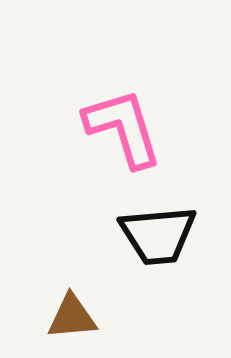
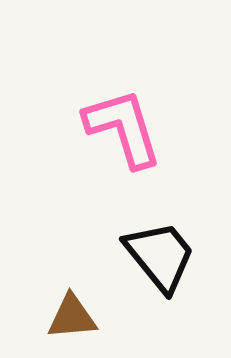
black trapezoid: moved 2 px right, 21 px down; rotated 124 degrees counterclockwise
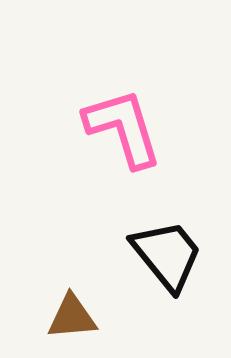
black trapezoid: moved 7 px right, 1 px up
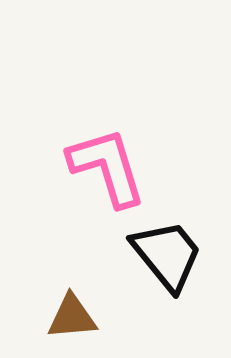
pink L-shape: moved 16 px left, 39 px down
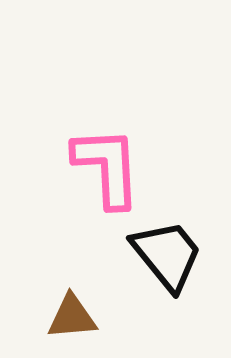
pink L-shape: rotated 14 degrees clockwise
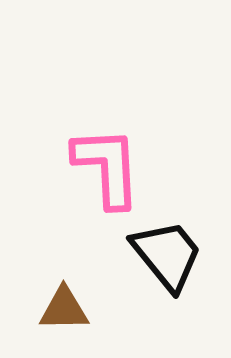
brown triangle: moved 8 px left, 8 px up; rotated 4 degrees clockwise
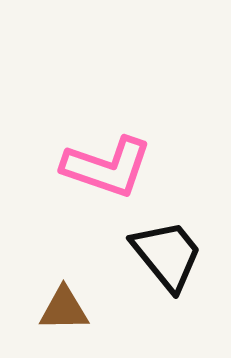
pink L-shape: rotated 112 degrees clockwise
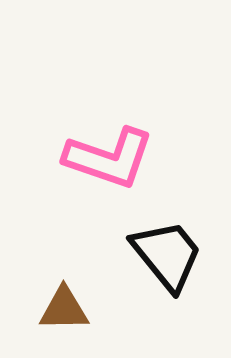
pink L-shape: moved 2 px right, 9 px up
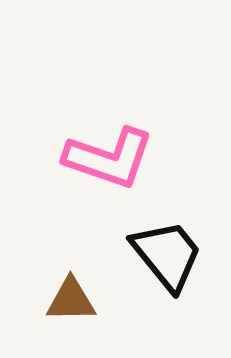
brown triangle: moved 7 px right, 9 px up
